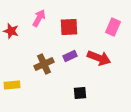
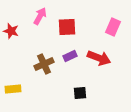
pink arrow: moved 1 px right, 2 px up
red square: moved 2 px left
yellow rectangle: moved 1 px right, 4 px down
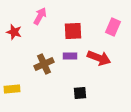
red square: moved 6 px right, 4 px down
red star: moved 3 px right, 1 px down
purple rectangle: rotated 24 degrees clockwise
yellow rectangle: moved 1 px left
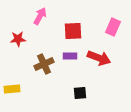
red star: moved 4 px right, 7 px down; rotated 21 degrees counterclockwise
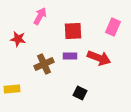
red star: rotated 14 degrees clockwise
black square: rotated 32 degrees clockwise
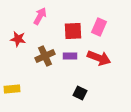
pink rectangle: moved 14 px left
brown cross: moved 1 px right, 8 px up
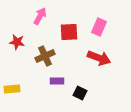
red square: moved 4 px left, 1 px down
red star: moved 1 px left, 3 px down
purple rectangle: moved 13 px left, 25 px down
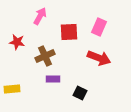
purple rectangle: moved 4 px left, 2 px up
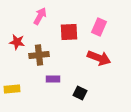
brown cross: moved 6 px left, 1 px up; rotated 18 degrees clockwise
